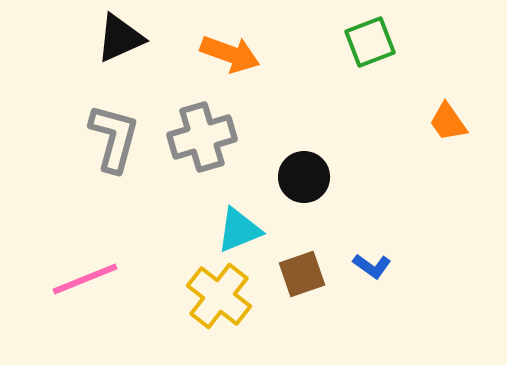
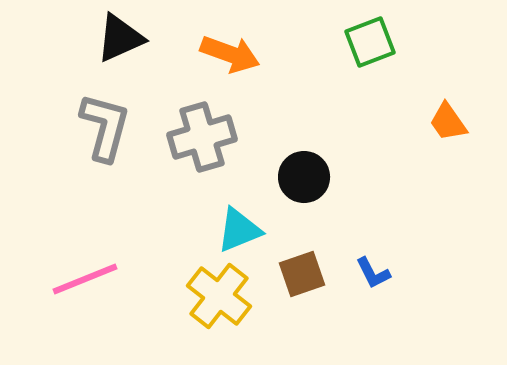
gray L-shape: moved 9 px left, 11 px up
blue L-shape: moved 1 px right, 7 px down; rotated 27 degrees clockwise
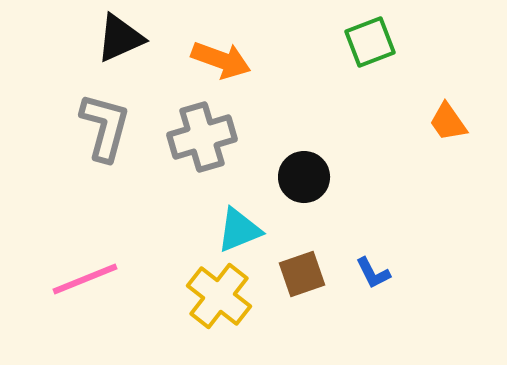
orange arrow: moved 9 px left, 6 px down
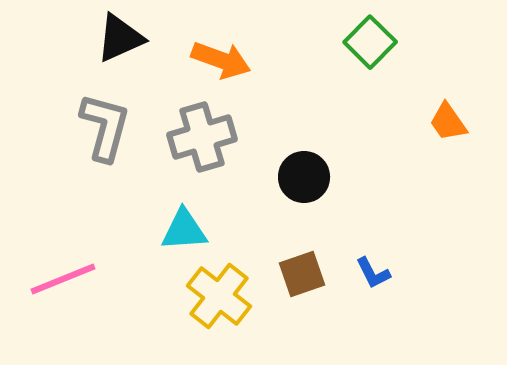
green square: rotated 24 degrees counterclockwise
cyan triangle: moved 55 px left; rotated 18 degrees clockwise
pink line: moved 22 px left
